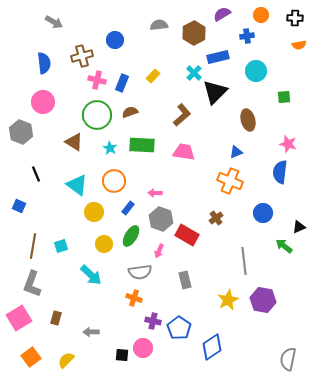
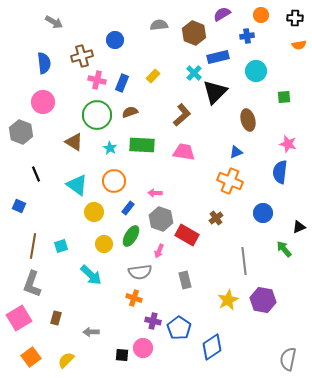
brown hexagon at (194, 33): rotated 10 degrees counterclockwise
green arrow at (284, 246): moved 3 px down; rotated 12 degrees clockwise
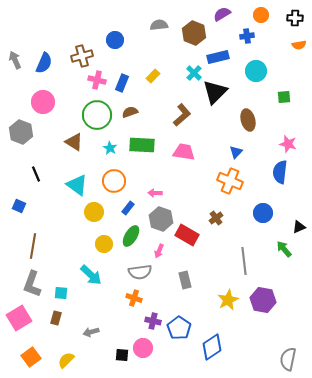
gray arrow at (54, 22): moved 39 px left, 38 px down; rotated 144 degrees counterclockwise
blue semicircle at (44, 63): rotated 30 degrees clockwise
blue triangle at (236, 152): rotated 24 degrees counterclockwise
cyan square at (61, 246): moved 47 px down; rotated 24 degrees clockwise
gray arrow at (91, 332): rotated 14 degrees counterclockwise
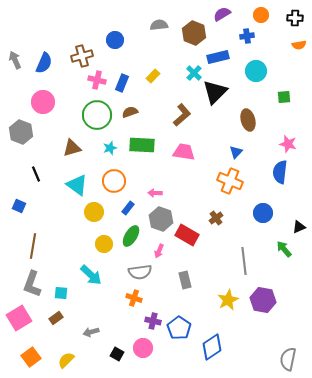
brown triangle at (74, 142): moved 2 px left, 6 px down; rotated 48 degrees counterclockwise
cyan star at (110, 148): rotated 24 degrees clockwise
brown rectangle at (56, 318): rotated 40 degrees clockwise
black square at (122, 355): moved 5 px left, 1 px up; rotated 24 degrees clockwise
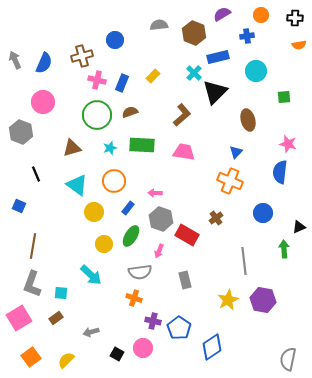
green arrow at (284, 249): rotated 36 degrees clockwise
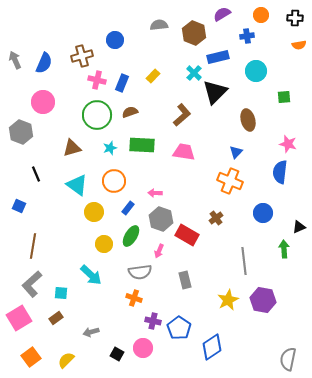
gray L-shape at (32, 284): rotated 28 degrees clockwise
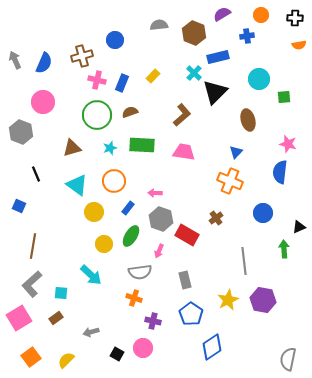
cyan circle at (256, 71): moved 3 px right, 8 px down
blue pentagon at (179, 328): moved 12 px right, 14 px up
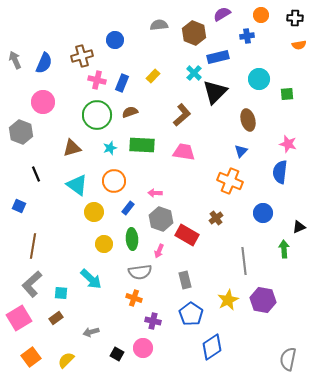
green square at (284, 97): moved 3 px right, 3 px up
blue triangle at (236, 152): moved 5 px right, 1 px up
green ellipse at (131, 236): moved 1 px right, 3 px down; rotated 35 degrees counterclockwise
cyan arrow at (91, 275): moved 4 px down
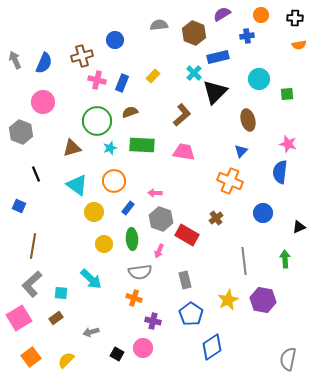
green circle at (97, 115): moved 6 px down
green arrow at (284, 249): moved 1 px right, 10 px down
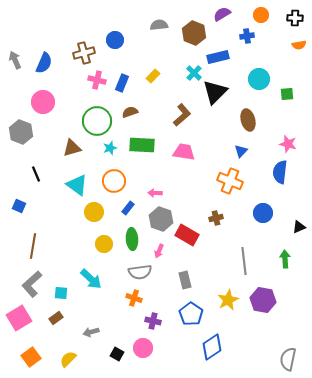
brown cross at (82, 56): moved 2 px right, 3 px up
brown cross at (216, 218): rotated 24 degrees clockwise
yellow semicircle at (66, 360): moved 2 px right, 1 px up
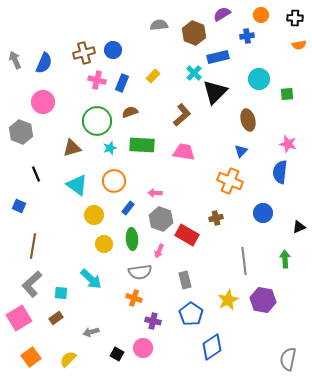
blue circle at (115, 40): moved 2 px left, 10 px down
yellow circle at (94, 212): moved 3 px down
